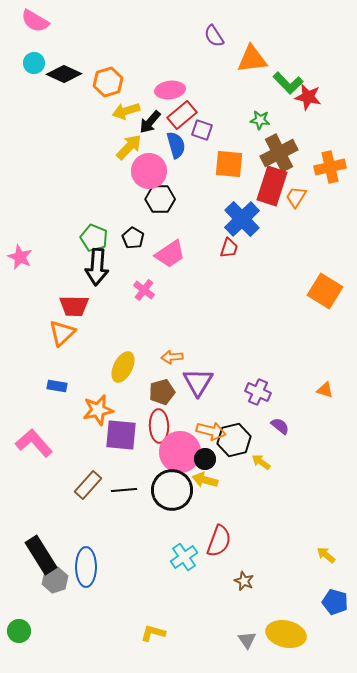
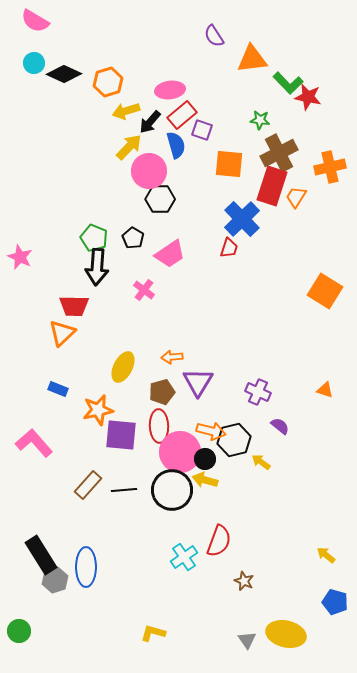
blue rectangle at (57, 386): moved 1 px right, 3 px down; rotated 12 degrees clockwise
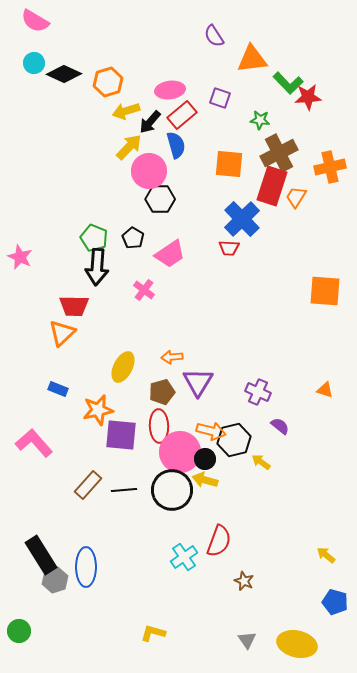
red star at (308, 97): rotated 16 degrees counterclockwise
purple square at (202, 130): moved 18 px right, 32 px up
red trapezoid at (229, 248): rotated 75 degrees clockwise
orange square at (325, 291): rotated 28 degrees counterclockwise
yellow ellipse at (286, 634): moved 11 px right, 10 px down
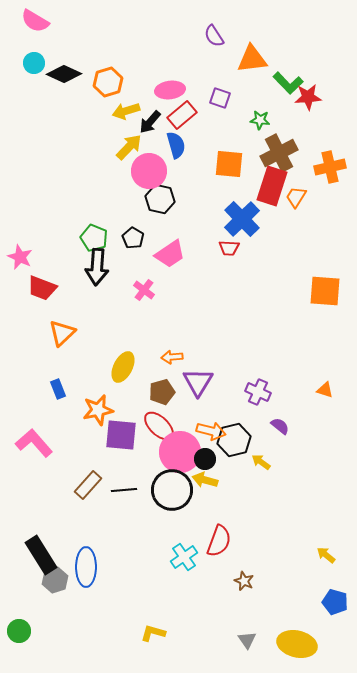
black hexagon at (160, 199): rotated 12 degrees clockwise
red trapezoid at (74, 306): moved 32 px left, 18 px up; rotated 20 degrees clockwise
blue rectangle at (58, 389): rotated 48 degrees clockwise
red ellipse at (159, 426): rotated 44 degrees counterclockwise
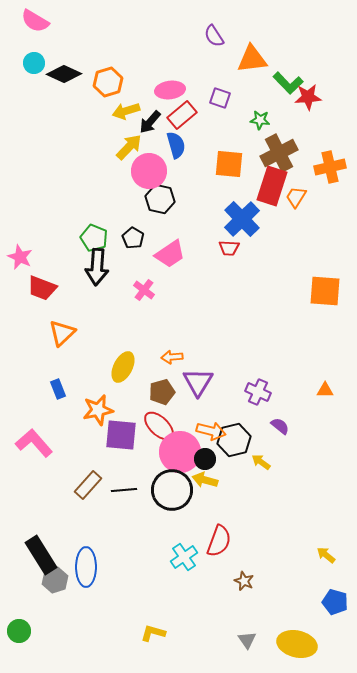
orange triangle at (325, 390): rotated 18 degrees counterclockwise
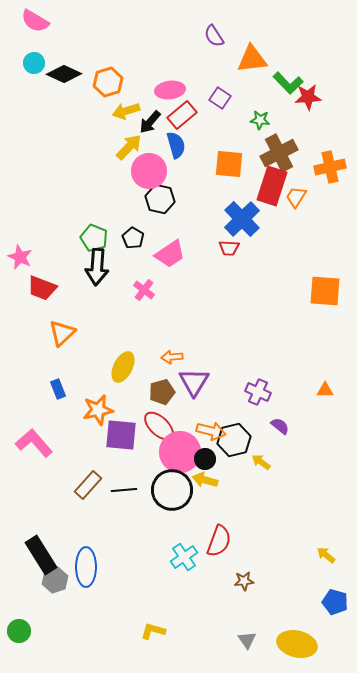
purple square at (220, 98): rotated 15 degrees clockwise
purple triangle at (198, 382): moved 4 px left
brown star at (244, 581): rotated 30 degrees counterclockwise
yellow L-shape at (153, 633): moved 2 px up
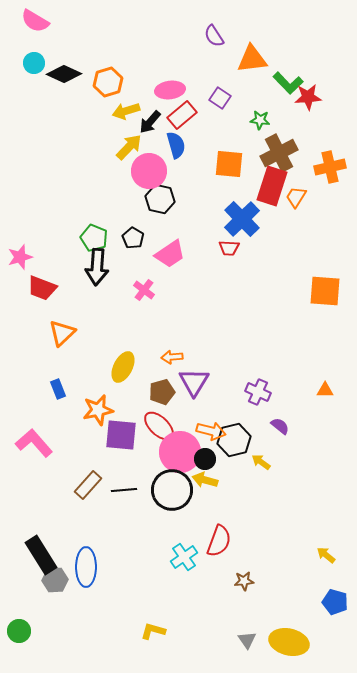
pink star at (20, 257): rotated 30 degrees clockwise
gray hexagon at (55, 580): rotated 15 degrees clockwise
yellow ellipse at (297, 644): moved 8 px left, 2 px up
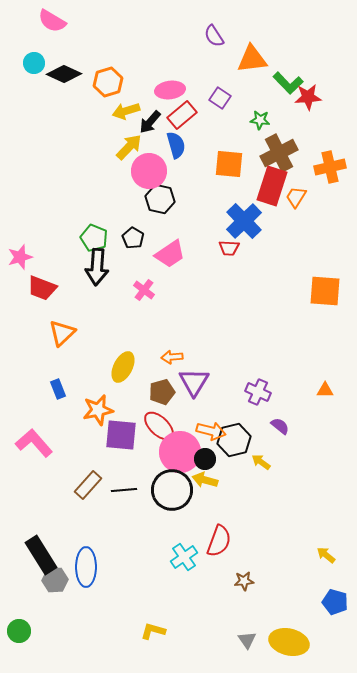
pink semicircle at (35, 21): moved 17 px right
blue cross at (242, 219): moved 2 px right, 2 px down
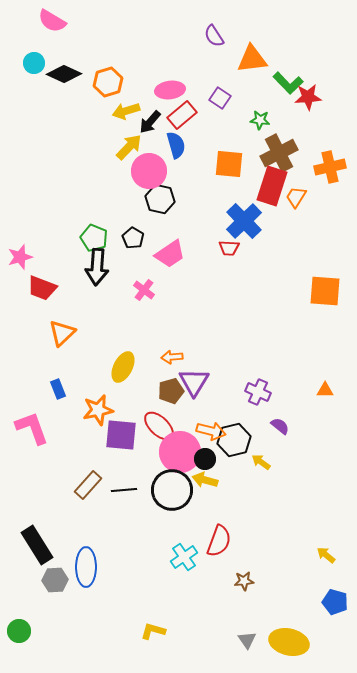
brown pentagon at (162, 392): moved 9 px right, 1 px up
pink L-shape at (34, 443): moved 2 px left, 15 px up; rotated 21 degrees clockwise
black rectangle at (41, 555): moved 4 px left, 10 px up
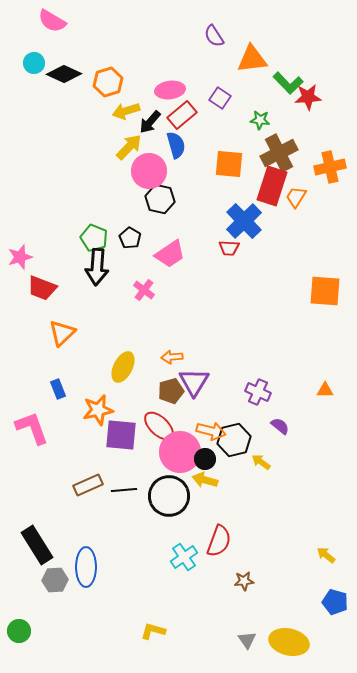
black pentagon at (133, 238): moved 3 px left
brown rectangle at (88, 485): rotated 24 degrees clockwise
black circle at (172, 490): moved 3 px left, 6 px down
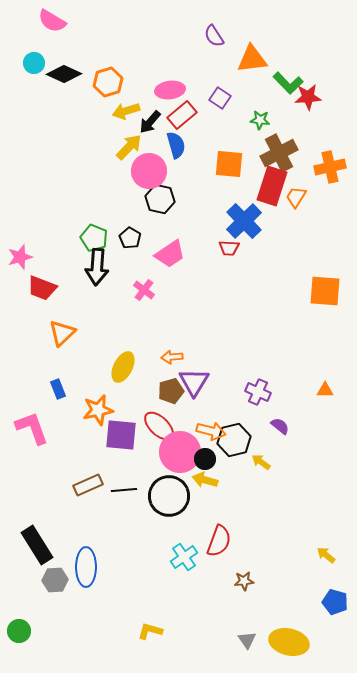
yellow L-shape at (153, 631): moved 3 px left
